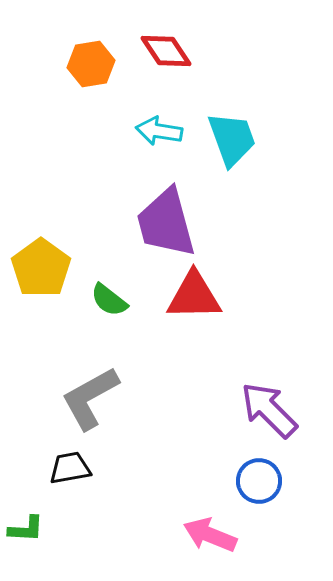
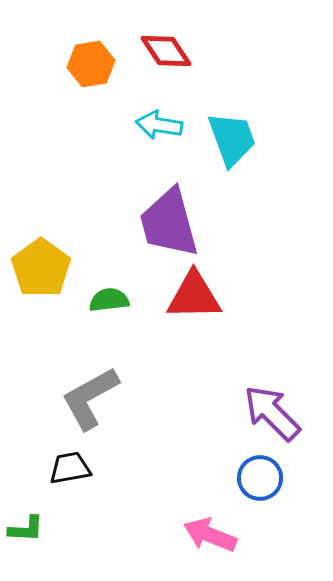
cyan arrow: moved 6 px up
purple trapezoid: moved 3 px right
green semicircle: rotated 135 degrees clockwise
purple arrow: moved 3 px right, 3 px down
blue circle: moved 1 px right, 3 px up
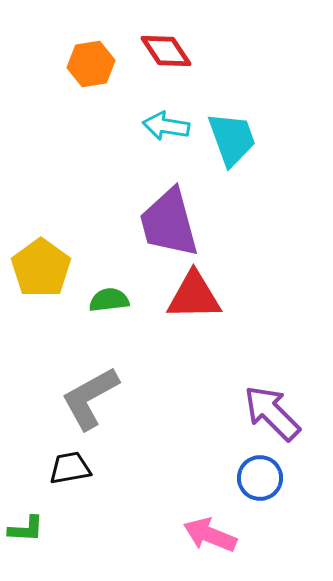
cyan arrow: moved 7 px right, 1 px down
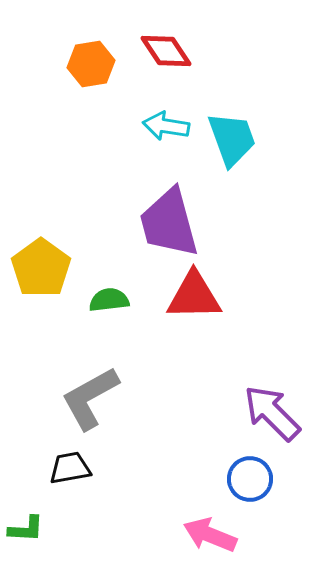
blue circle: moved 10 px left, 1 px down
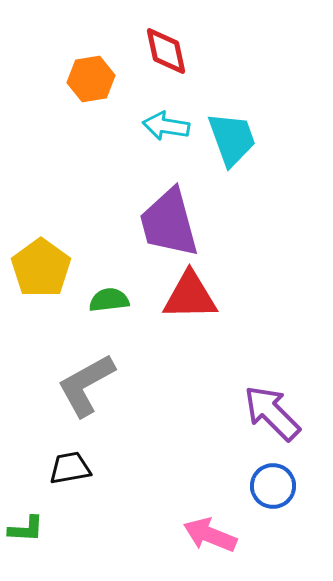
red diamond: rotated 22 degrees clockwise
orange hexagon: moved 15 px down
red triangle: moved 4 px left
gray L-shape: moved 4 px left, 13 px up
blue circle: moved 23 px right, 7 px down
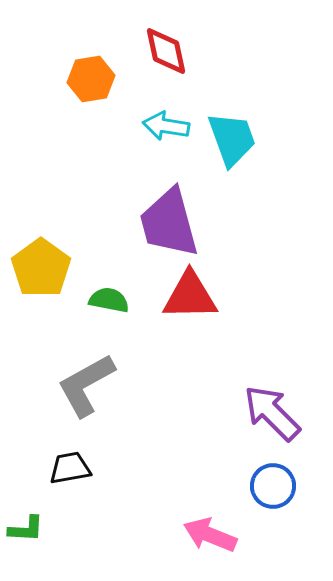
green semicircle: rotated 18 degrees clockwise
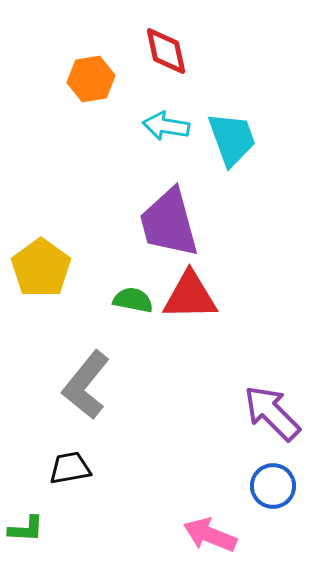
green semicircle: moved 24 px right
gray L-shape: rotated 22 degrees counterclockwise
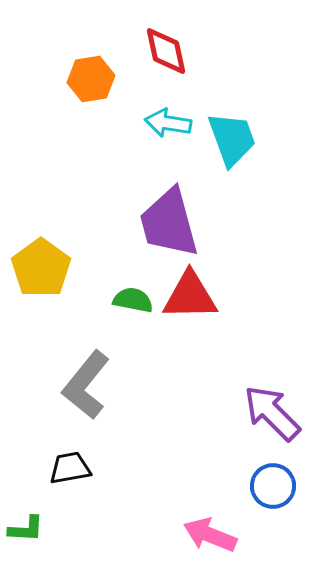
cyan arrow: moved 2 px right, 3 px up
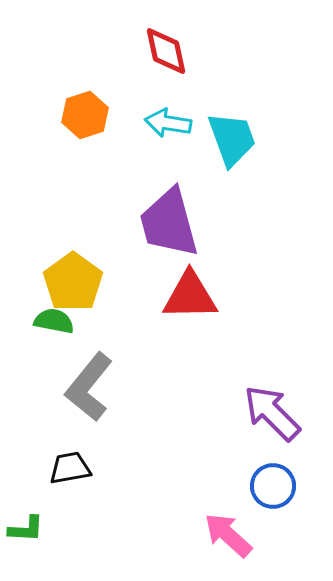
orange hexagon: moved 6 px left, 36 px down; rotated 9 degrees counterclockwise
yellow pentagon: moved 32 px right, 14 px down
green semicircle: moved 79 px left, 21 px down
gray L-shape: moved 3 px right, 2 px down
pink arrow: moved 18 px right; rotated 20 degrees clockwise
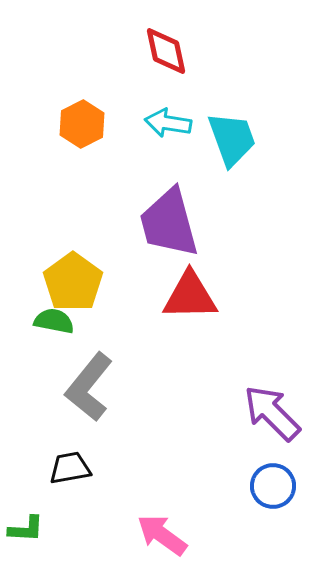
orange hexagon: moved 3 px left, 9 px down; rotated 9 degrees counterclockwise
pink arrow: moved 66 px left; rotated 6 degrees counterclockwise
